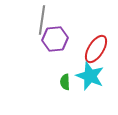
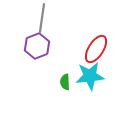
gray line: moved 2 px up
purple hexagon: moved 18 px left, 7 px down; rotated 15 degrees counterclockwise
cyan star: rotated 28 degrees counterclockwise
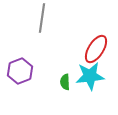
purple hexagon: moved 17 px left, 25 px down
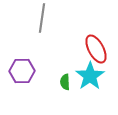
red ellipse: rotated 60 degrees counterclockwise
purple hexagon: moved 2 px right; rotated 20 degrees clockwise
cyan star: rotated 28 degrees counterclockwise
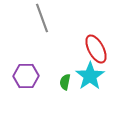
gray line: rotated 28 degrees counterclockwise
purple hexagon: moved 4 px right, 5 px down
green semicircle: rotated 14 degrees clockwise
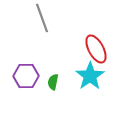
green semicircle: moved 12 px left
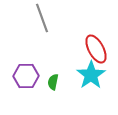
cyan star: moved 1 px right, 1 px up
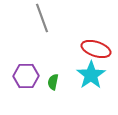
red ellipse: rotated 44 degrees counterclockwise
